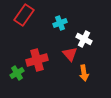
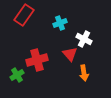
green cross: moved 2 px down
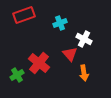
red rectangle: rotated 35 degrees clockwise
red cross: moved 2 px right, 3 px down; rotated 35 degrees counterclockwise
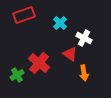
cyan cross: rotated 24 degrees counterclockwise
white cross: moved 1 px up
red triangle: rotated 14 degrees counterclockwise
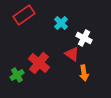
red rectangle: rotated 15 degrees counterclockwise
cyan cross: moved 1 px right
red triangle: moved 2 px right
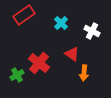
white cross: moved 8 px right, 7 px up
orange arrow: rotated 14 degrees clockwise
